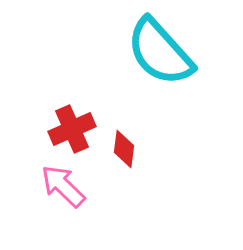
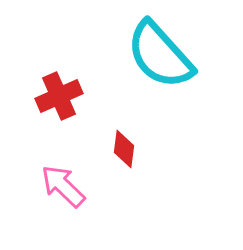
cyan semicircle: moved 3 px down
red cross: moved 13 px left, 33 px up
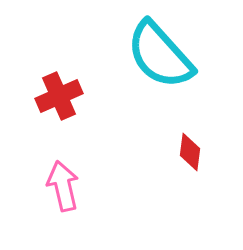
red diamond: moved 66 px right, 3 px down
pink arrow: rotated 33 degrees clockwise
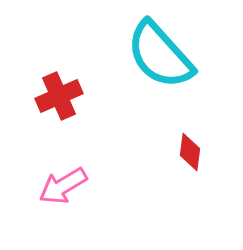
pink arrow: rotated 108 degrees counterclockwise
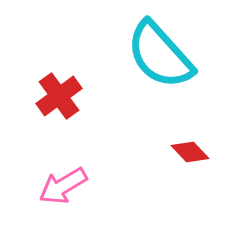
red cross: rotated 12 degrees counterclockwise
red diamond: rotated 51 degrees counterclockwise
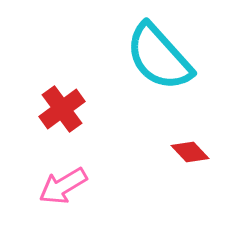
cyan semicircle: moved 1 px left, 2 px down
red cross: moved 3 px right, 13 px down
